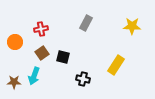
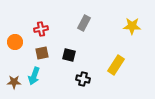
gray rectangle: moved 2 px left
brown square: rotated 24 degrees clockwise
black square: moved 6 px right, 2 px up
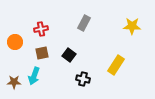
black square: rotated 24 degrees clockwise
